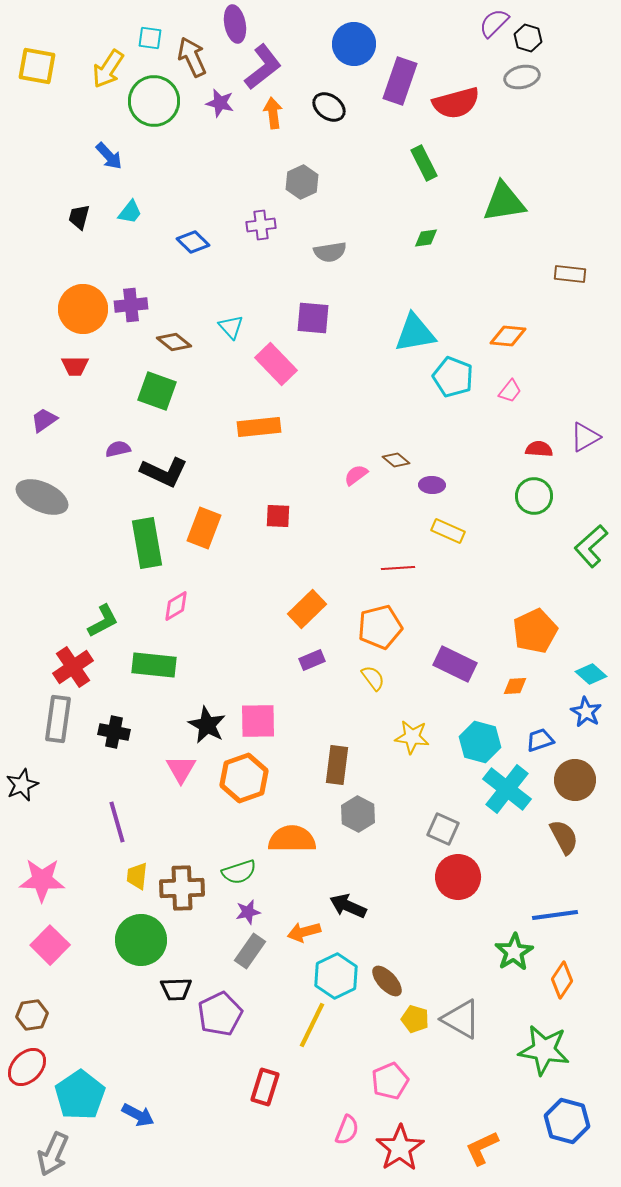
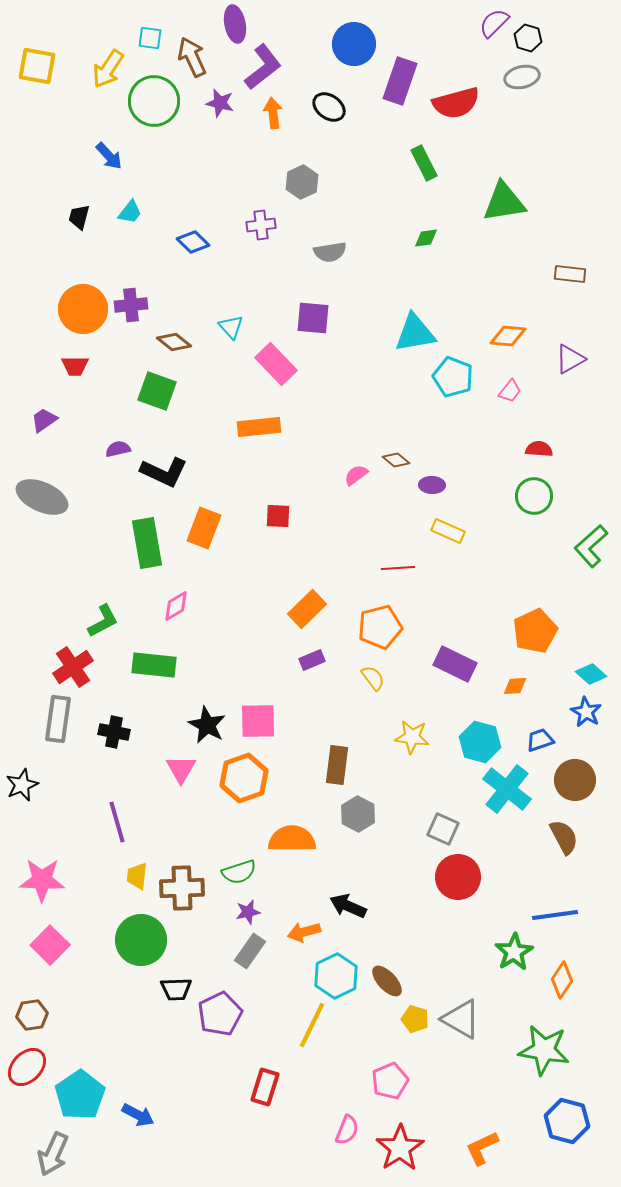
purple triangle at (585, 437): moved 15 px left, 78 px up
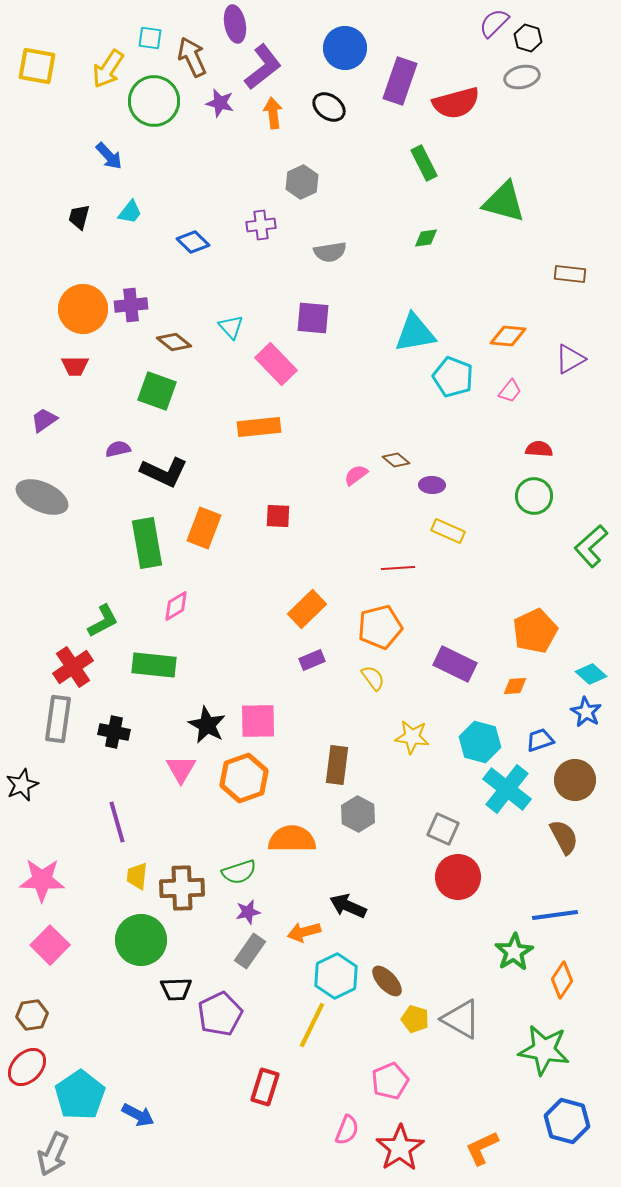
blue circle at (354, 44): moved 9 px left, 4 px down
green triangle at (504, 202): rotated 24 degrees clockwise
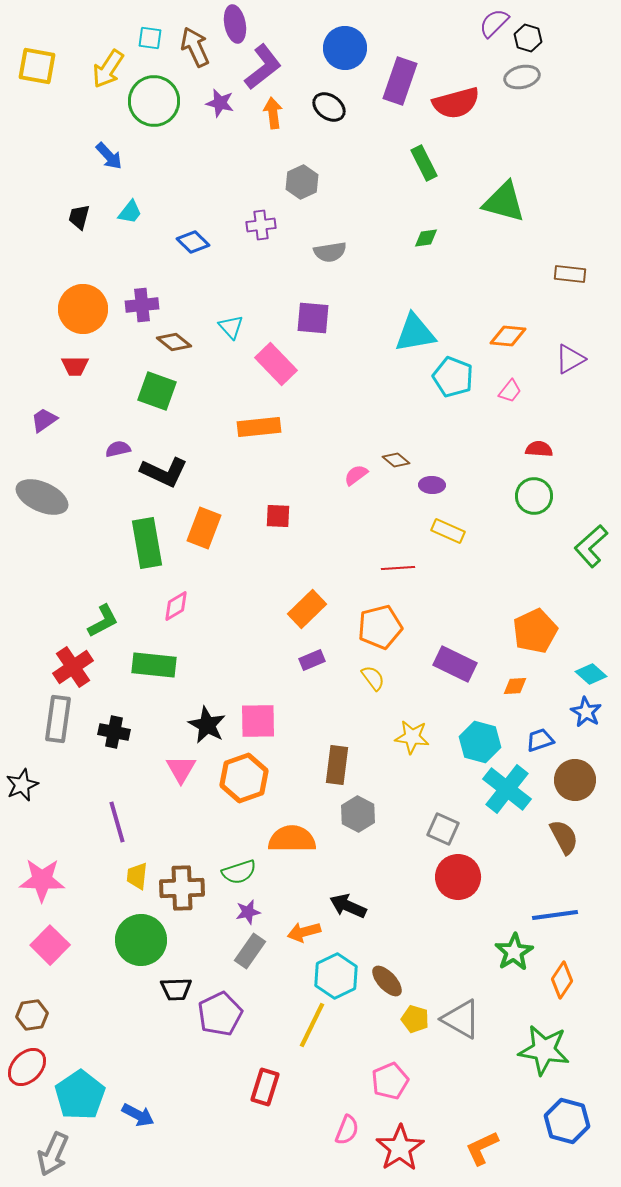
brown arrow at (192, 57): moved 3 px right, 10 px up
purple cross at (131, 305): moved 11 px right
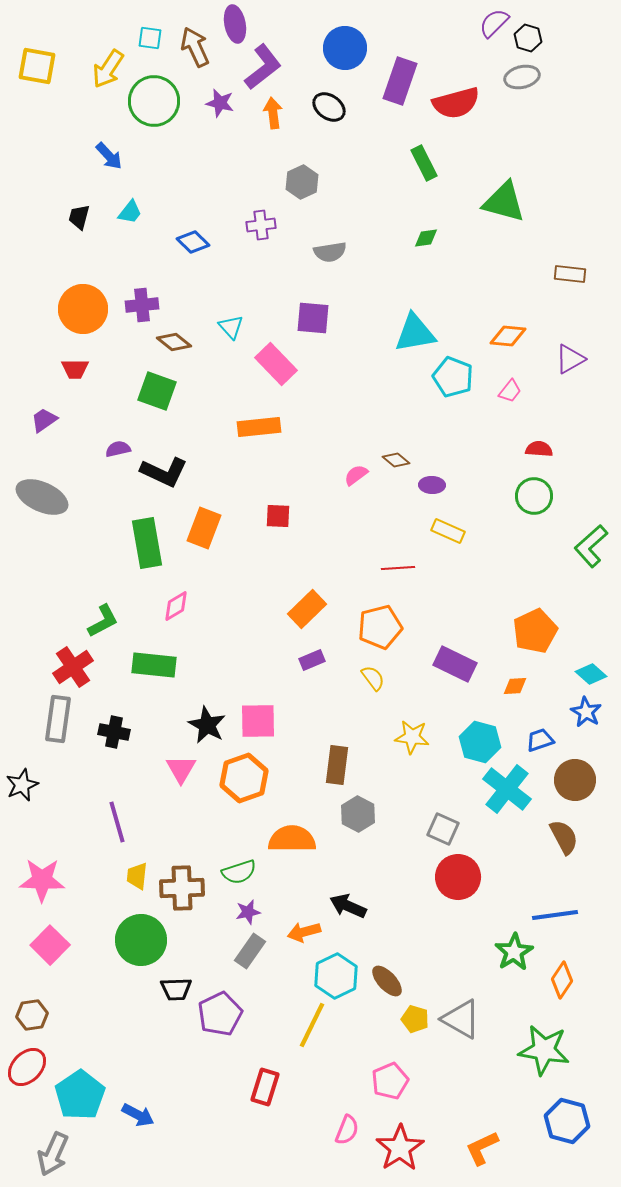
red trapezoid at (75, 366): moved 3 px down
